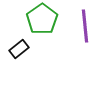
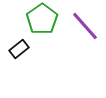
purple line: rotated 36 degrees counterclockwise
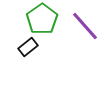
black rectangle: moved 9 px right, 2 px up
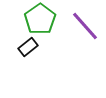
green pentagon: moved 2 px left
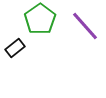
black rectangle: moved 13 px left, 1 px down
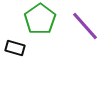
black rectangle: rotated 54 degrees clockwise
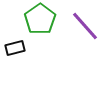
black rectangle: rotated 30 degrees counterclockwise
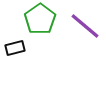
purple line: rotated 8 degrees counterclockwise
